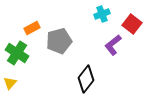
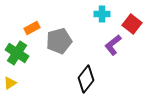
cyan cross: rotated 21 degrees clockwise
yellow triangle: rotated 16 degrees clockwise
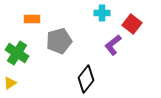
cyan cross: moved 1 px up
orange rectangle: moved 9 px up; rotated 28 degrees clockwise
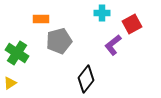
orange rectangle: moved 9 px right
red square: rotated 24 degrees clockwise
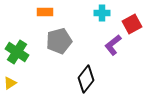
orange rectangle: moved 4 px right, 7 px up
green cross: moved 1 px up
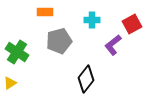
cyan cross: moved 10 px left, 7 px down
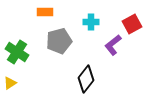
cyan cross: moved 1 px left, 2 px down
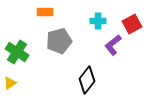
cyan cross: moved 7 px right, 1 px up
black diamond: moved 1 px right, 1 px down
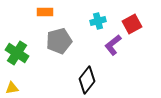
cyan cross: rotated 14 degrees counterclockwise
green cross: moved 1 px down
yellow triangle: moved 2 px right, 5 px down; rotated 24 degrees clockwise
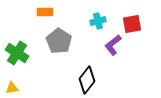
red square: rotated 18 degrees clockwise
gray pentagon: rotated 25 degrees counterclockwise
